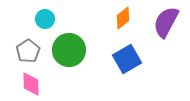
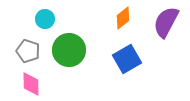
gray pentagon: rotated 20 degrees counterclockwise
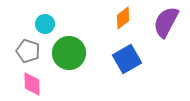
cyan circle: moved 5 px down
green circle: moved 3 px down
pink diamond: moved 1 px right
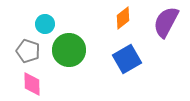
green circle: moved 3 px up
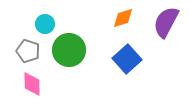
orange diamond: rotated 20 degrees clockwise
blue square: rotated 12 degrees counterclockwise
